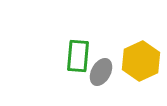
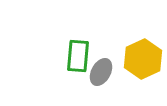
yellow hexagon: moved 2 px right, 2 px up
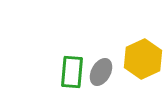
green rectangle: moved 6 px left, 16 px down
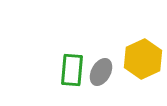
green rectangle: moved 2 px up
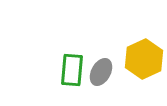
yellow hexagon: moved 1 px right
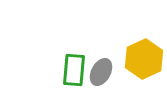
green rectangle: moved 2 px right
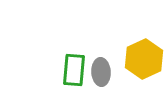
gray ellipse: rotated 32 degrees counterclockwise
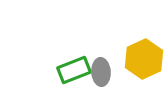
green rectangle: rotated 64 degrees clockwise
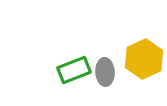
gray ellipse: moved 4 px right
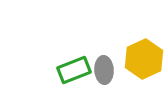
gray ellipse: moved 1 px left, 2 px up
